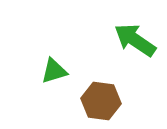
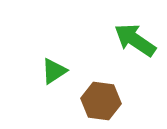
green triangle: rotated 16 degrees counterclockwise
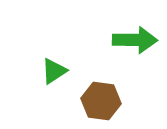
green arrow: rotated 147 degrees clockwise
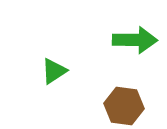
brown hexagon: moved 23 px right, 5 px down
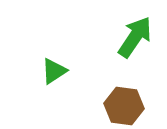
green arrow: moved 3 px up; rotated 57 degrees counterclockwise
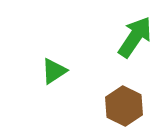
brown hexagon: rotated 18 degrees clockwise
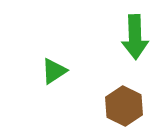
green arrow: rotated 144 degrees clockwise
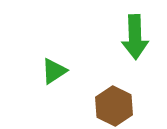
brown hexagon: moved 10 px left
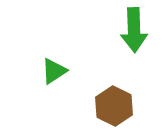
green arrow: moved 1 px left, 7 px up
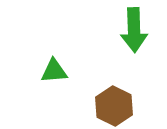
green triangle: rotated 28 degrees clockwise
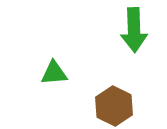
green triangle: moved 2 px down
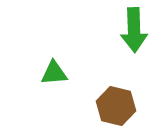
brown hexagon: moved 2 px right; rotated 12 degrees counterclockwise
